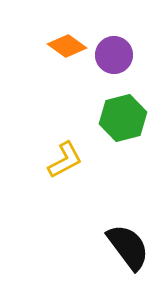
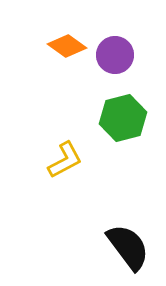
purple circle: moved 1 px right
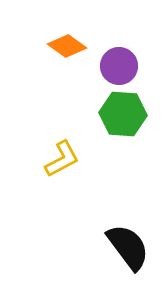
purple circle: moved 4 px right, 11 px down
green hexagon: moved 4 px up; rotated 18 degrees clockwise
yellow L-shape: moved 3 px left, 1 px up
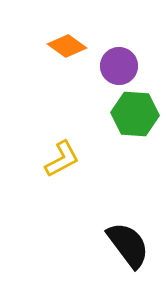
green hexagon: moved 12 px right
black semicircle: moved 2 px up
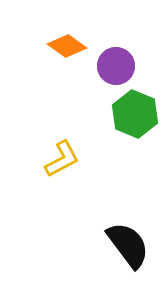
purple circle: moved 3 px left
green hexagon: rotated 18 degrees clockwise
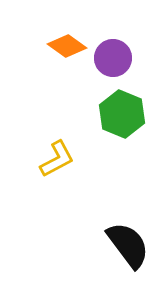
purple circle: moved 3 px left, 8 px up
green hexagon: moved 13 px left
yellow L-shape: moved 5 px left
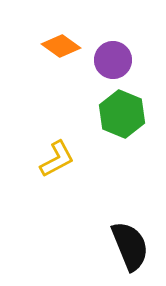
orange diamond: moved 6 px left
purple circle: moved 2 px down
black semicircle: moved 2 px right, 1 px down; rotated 15 degrees clockwise
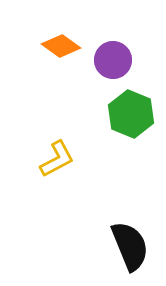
green hexagon: moved 9 px right
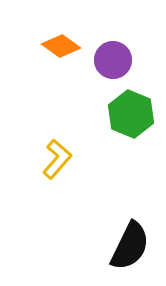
yellow L-shape: rotated 21 degrees counterclockwise
black semicircle: rotated 48 degrees clockwise
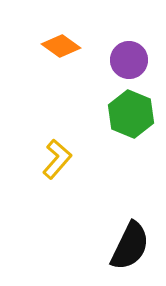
purple circle: moved 16 px right
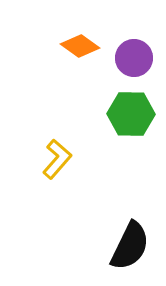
orange diamond: moved 19 px right
purple circle: moved 5 px right, 2 px up
green hexagon: rotated 21 degrees counterclockwise
